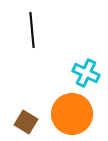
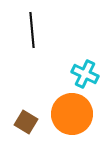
cyan cross: moved 1 px left, 1 px down
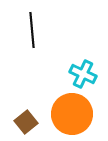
cyan cross: moved 2 px left
brown square: rotated 20 degrees clockwise
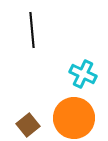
orange circle: moved 2 px right, 4 px down
brown square: moved 2 px right, 3 px down
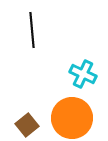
orange circle: moved 2 px left
brown square: moved 1 px left
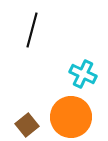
black line: rotated 20 degrees clockwise
orange circle: moved 1 px left, 1 px up
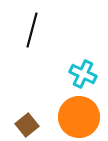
orange circle: moved 8 px right
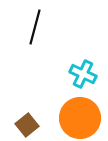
black line: moved 3 px right, 3 px up
orange circle: moved 1 px right, 1 px down
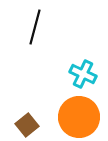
orange circle: moved 1 px left, 1 px up
